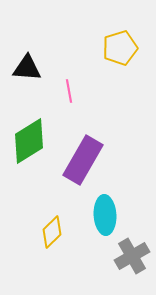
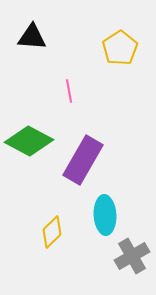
yellow pentagon: rotated 16 degrees counterclockwise
black triangle: moved 5 px right, 31 px up
green diamond: rotated 60 degrees clockwise
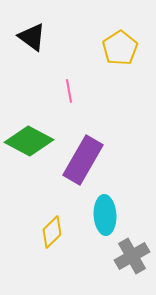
black triangle: rotated 32 degrees clockwise
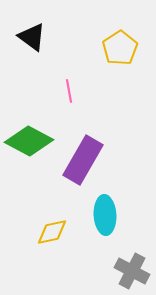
yellow diamond: rotated 32 degrees clockwise
gray cross: moved 15 px down; rotated 32 degrees counterclockwise
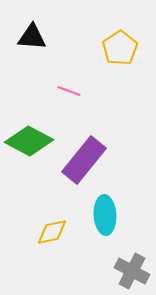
black triangle: rotated 32 degrees counterclockwise
pink line: rotated 60 degrees counterclockwise
purple rectangle: moved 1 px right; rotated 9 degrees clockwise
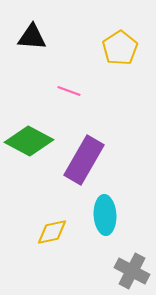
purple rectangle: rotated 9 degrees counterclockwise
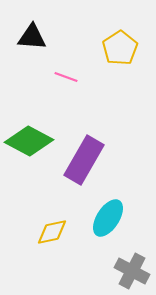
pink line: moved 3 px left, 14 px up
cyan ellipse: moved 3 px right, 3 px down; rotated 36 degrees clockwise
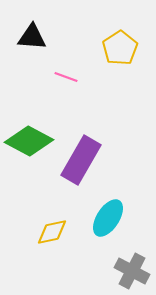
purple rectangle: moved 3 px left
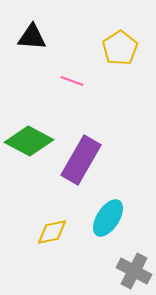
pink line: moved 6 px right, 4 px down
gray cross: moved 2 px right
